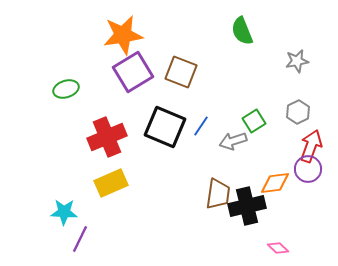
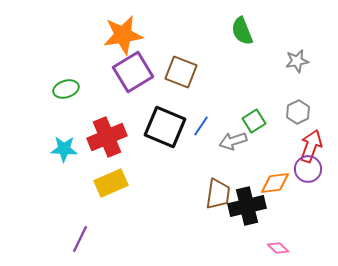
cyan star: moved 63 px up
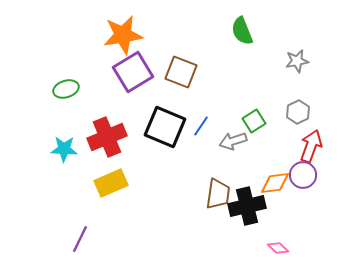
purple circle: moved 5 px left, 6 px down
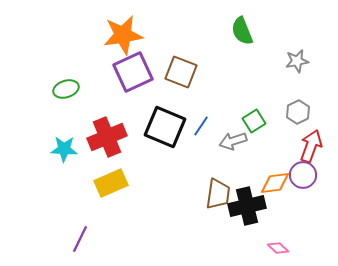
purple square: rotated 6 degrees clockwise
